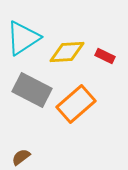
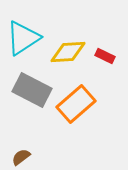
yellow diamond: moved 1 px right
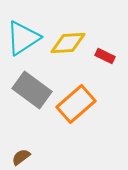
yellow diamond: moved 9 px up
gray rectangle: rotated 9 degrees clockwise
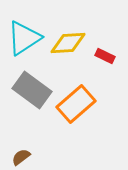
cyan triangle: moved 1 px right
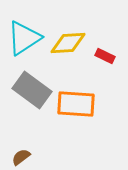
orange rectangle: rotated 45 degrees clockwise
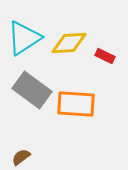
yellow diamond: moved 1 px right
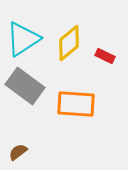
cyan triangle: moved 1 px left, 1 px down
yellow diamond: rotated 36 degrees counterclockwise
gray rectangle: moved 7 px left, 4 px up
brown semicircle: moved 3 px left, 5 px up
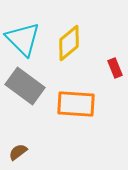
cyan triangle: rotated 42 degrees counterclockwise
red rectangle: moved 10 px right, 12 px down; rotated 42 degrees clockwise
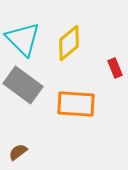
gray rectangle: moved 2 px left, 1 px up
